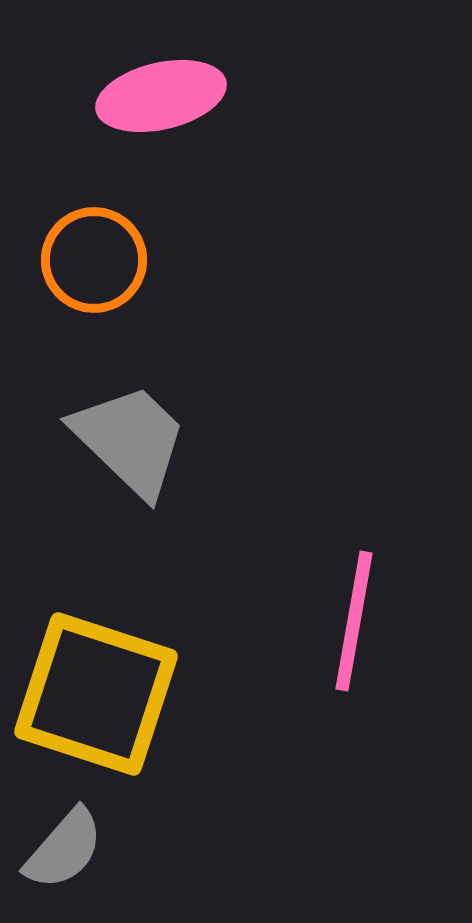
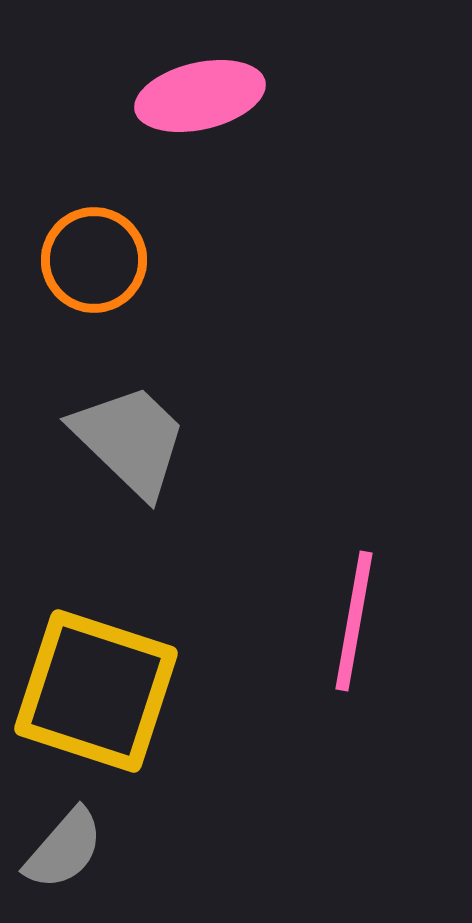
pink ellipse: moved 39 px right
yellow square: moved 3 px up
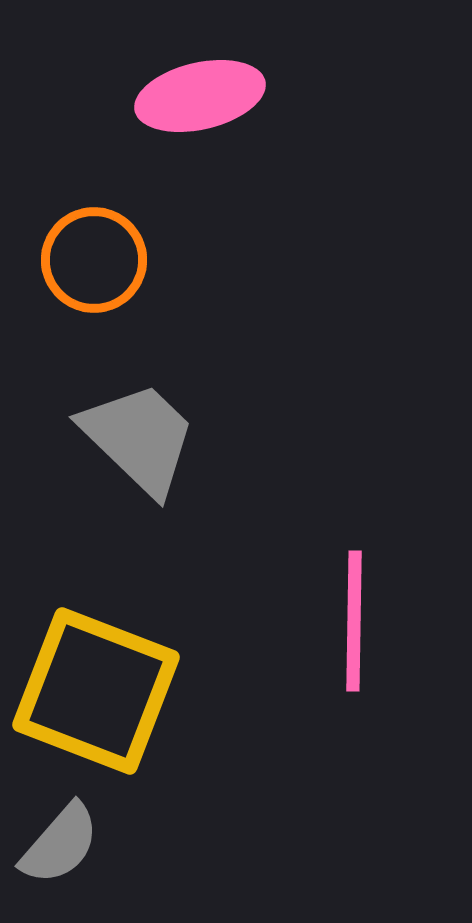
gray trapezoid: moved 9 px right, 2 px up
pink line: rotated 9 degrees counterclockwise
yellow square: rotated 3 degrees clockwise
gray semicircle: moved 4 px left, 5 px up
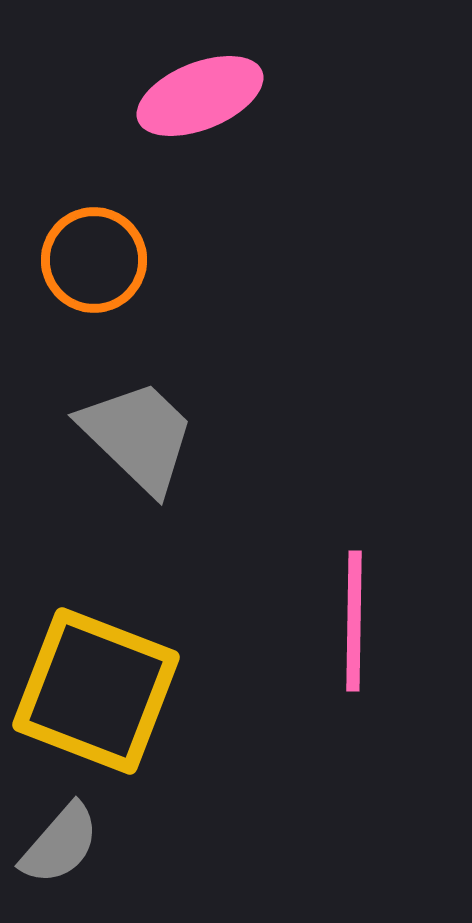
pink ellipse: rotated 9 degrees counterclockwise
gray trapezoid: moved 1 px left, 2 px up
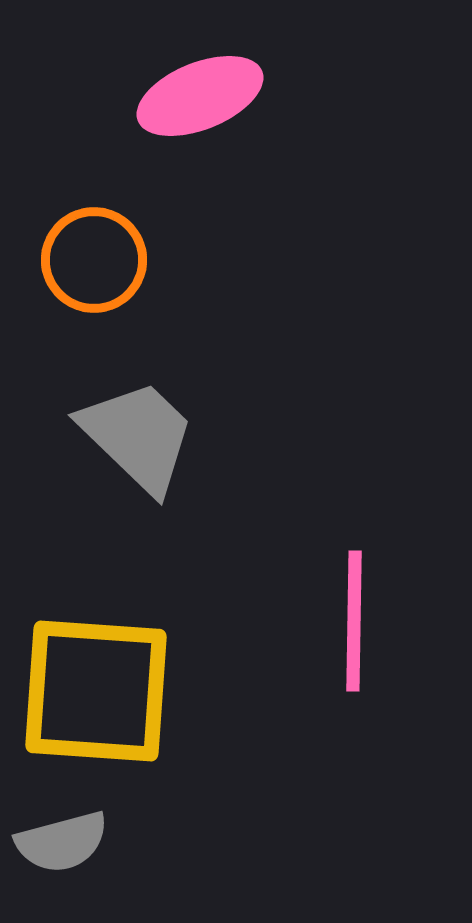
yellow square: rotated 17 degrees counterclockwise
gray semicircle: moved 2 px right, 2 px up; rotated 34 degrees clockwise
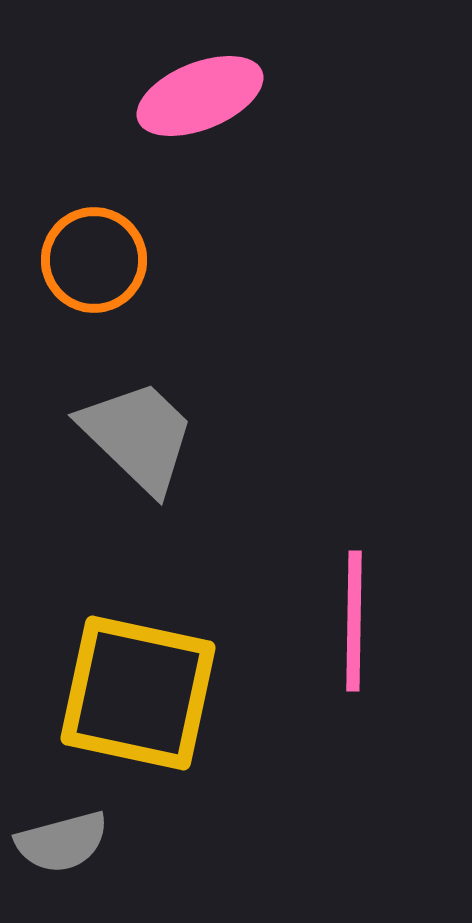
yellow square: moved 42 px right, 2 px down; rotated 8 degrees clockwise
